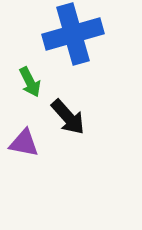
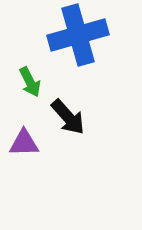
blue cross: moved 5 px right, 1 px down
purple triangle: rotated 12 degrees counterclockwise
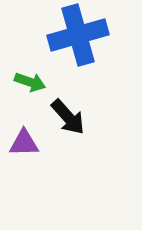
green arrow: rotated 44 degrees counterclockwise
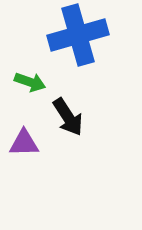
black arrow: rotated 9 degrees clockwise
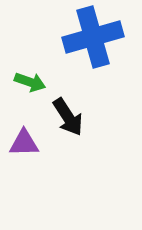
blue cross: moved 15 px right, 2 px down
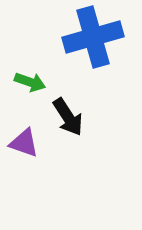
purple triangle: rotated 20 degrees clockwise
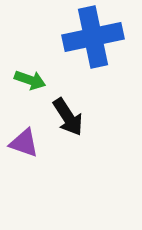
blue cross: rotated 4 degrees clockwise
green arrow: moved 2 px up
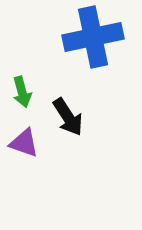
green arrow: moved 8 px left, 12 px down; rotated 56 degrees clockwise
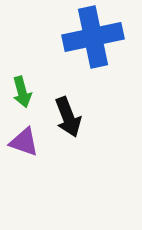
black arrow: rotated 12 degrees clockwise
purple triangle: moved 1 px up
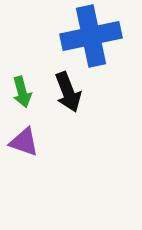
blue cross: moved 2 px left, 1 px up
black arrow: moved 25 px up
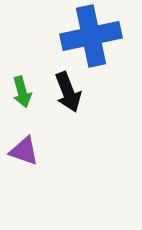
purple triangle: moved 9 px down
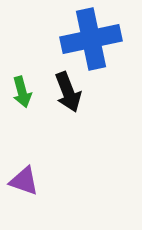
blue cross: moved 3 px down
purple triangle: moved 30 px down
